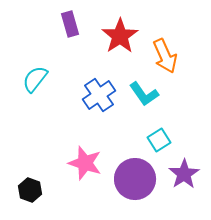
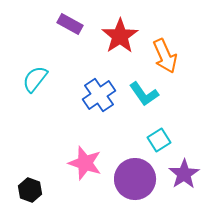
purple rectangle: rotated 45 degrees counterclockwise
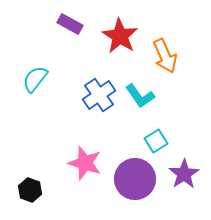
red star: rotated 6 degrees counterclockwise
cyan L-shape: moved 4 px left, 2 px down
cyan square: moved 3 px left, 1 px down
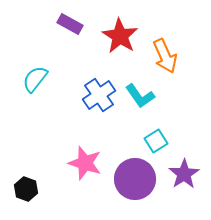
black hexagon: moved 4 px left, 1 px up
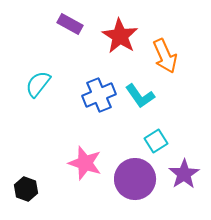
cyan semicircle: moved 3 px right, 5 px down
blue cross: rotated 12 degrees clockwise
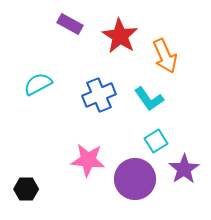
cyan semicircle: rotated 24 degrees clockwise
cyan L-shape: moved 9 px right, 3 px down
pink star: moved 3 px right, 3 px up; rotated 12 degrees counterclockwise
purple star: moved 5 px up
black hexagon: rotated 20 degrees counterclockwise
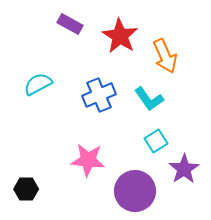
purple circle: moved 12 px down
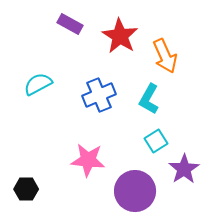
cyan L-shape: rotated 64 degrees clockwise
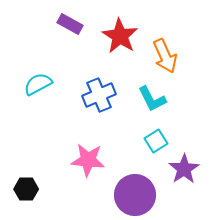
cyan L-shape: moved 3 px right; rotated 56 degrees counterclockwise
purple circle: moved 4 px down
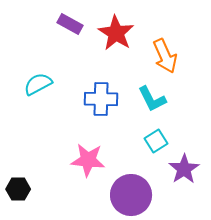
red star: moved 4 px left, 3 px up
blue cross: moved 2 px right, 4 px down; rotated 24 degrees clockwise
black hexagon: moved 8 px left
purple circle: moved 4 px left
